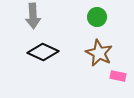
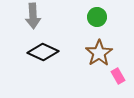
brown star: rotated 12 degrees clockwise
pink rectangle: rotated 49 degrees clockwise
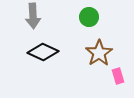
green circle: moved 8 px left
pink rectangle: rotated 14 degrees clockwise
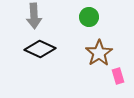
gray arrow: moved 1 px right
black diamond: moved 3 px left, 3 px up
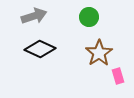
gray arrow: rotated 105 degrees counterclockwise
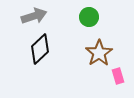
black diamond: rotated 68 degrees counterclockwise
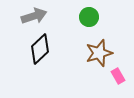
brown star: rotated 16 degrees clockwise
pink rectangle: rotated 14 degrees counterclockwise
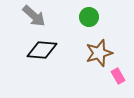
gray arrow: rotated 60 degrees clockwise
black diamond: moved 2 px right, 1 px down; rotated 48 degrees clockwise
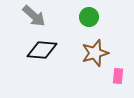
brown star: moved 4 px left
pink rectangle: rotated 35 degrees clockwise
